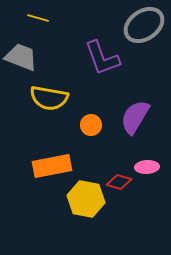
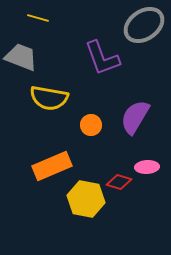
orange rectangle: rotated 12 degrees counterclockwise
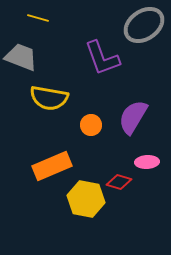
purple semicircle: moved 2 px left
pink ellipse: moved 5 px up
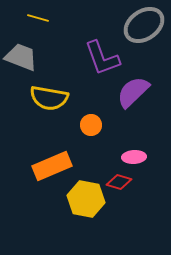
purple semicircle: moved 25 px up; rotated 15 degrees clockwise
pink ellipse: moved 13 px left, 5 px up
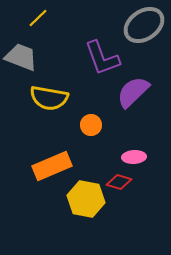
yellow line: rotated 60 degrees counterclockwise
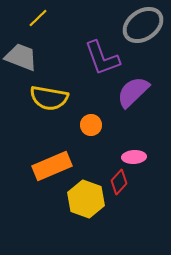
gray ellipse: moved 1 px left
red diamond: rotated 65 degrees counterclockwise
yellow hexagon: rotated 9 degrees clockwise
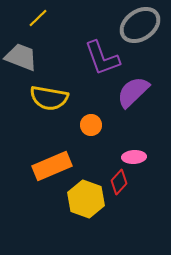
gray ellipse: moved 3 px left
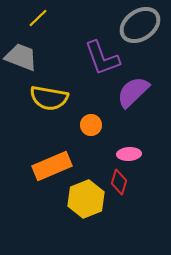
pink ellipse: moved 5 px left, 3 px up
red diamond: rotated 25 degrees counterclockwise
yellow hexagon: rotated 18 degrees clockwise
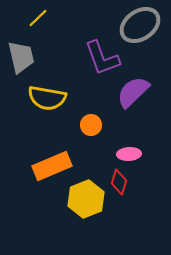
gray trapezoid: rotated 56 degrees clockwise
yellow semicircle: moved 2 px left
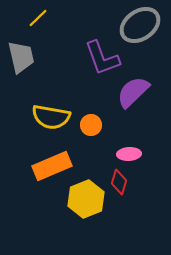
yellow semicircle: moved 4 px right, 19 px down
